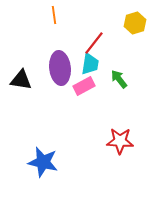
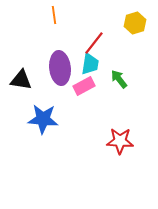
blue star: moved 43 px up; rotated 8 degrees counterclockwise
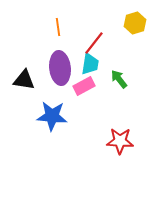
orange line: moved 4 px right, 12 px down
black triangle: moved 3 px right
blue star: moved 9 px right, 3 px up
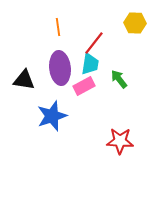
yellow hexagon: rotated 20 degrees clockwise
blue star: rotated 24 degrees counterclockwise
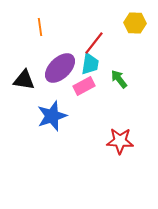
orange line: moved 18 px left
purple ellipse: rotated 52 degrees clockwise
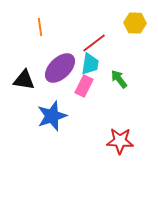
red line: rotated 15 degrees clockwise
pink rectangle: rotated 35 degrees counterclockwise
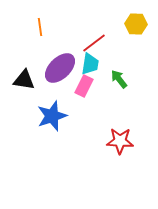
yellow hexagon: moved 1 px right, 1 px down
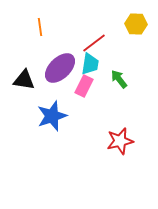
red star: rotated 16 degrees counterclockwise
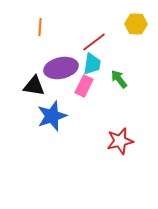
orange line: rotated 12 degrees clockwise
red line: moved 1 px up
cyan trapezoid: moved 2 px right
purple ellipse: moved 1 px right; rotated 32 degrees clockwise
black triangle: moved 10 px right, 6 px down
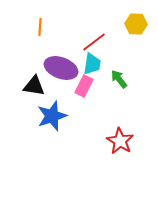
purple ellipse: rotated 32 degrees clockwise
red star: rotated 28 degrees counterclockwise
